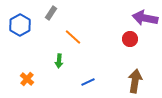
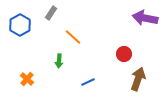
red circle: moved 6 px left, 15 px down
brown arrow: moved 3 px right, 2 px up; rotated 10 degrees clockwise
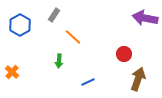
gray rectangle: moved 3 px right, 2 px down
orange cross: moved 15 px left, 7 px up
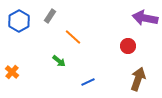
gray rectangle: moved 4 px left, 1 px down
blue hexagon: moved 1 px left, 4 px up
red circle: moved 4 px right, 8 px up
green arrow: rotated 56 degrees counterclockwise
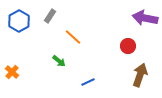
brown arrow: moved 2 px right, 4 px up
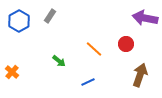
orange line: moved 21 px right, 12 px down
red circle: moved 2 px left, 2 px up
